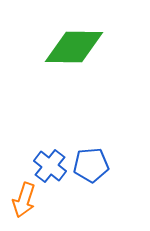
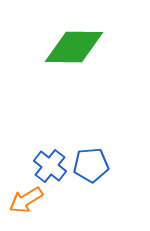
orange arrow: moved 2 px right; rotated 40 degrees clockwise
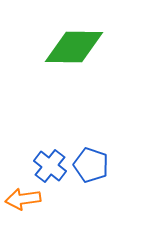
blue pentagon: rotated 24 degrees clockwise
orange arrow: moved 3 px left, 1 px up; rotated 24 degrees clockwise
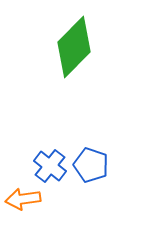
green diamond: rotated 46 degrees counterclockwise
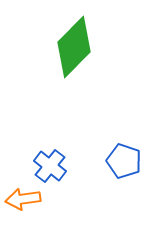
blue pentagon: moved 33 px right, 4 px up
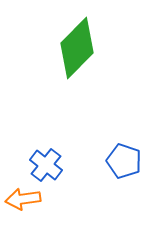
green diamond: moved 3 px right, 1 px down
blue cross: moved 4 px left, 1 px up
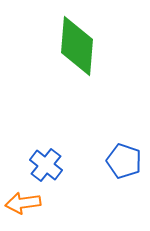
green diamond: moved 2 px up; rotated 40 degrees counterclockwise
orange arrow: moved 4 px down
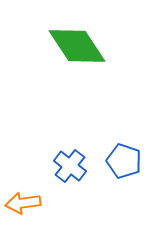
green diamond: rotated 38 degrees counterclockwise
blue cross: moved 24 px right, 1 px down
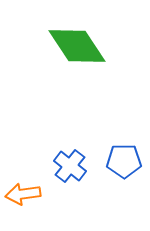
blue pentagon: rotated 20 degrees counterclockwise
orange arrow: moved 9 px up
